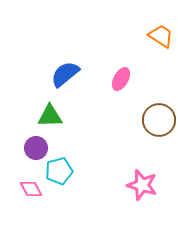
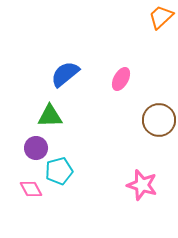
orange trapezoid: moved 19 px up; rotated 76 degrees counterclockwise
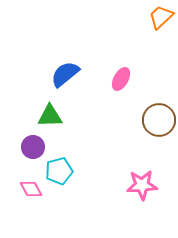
purple circle: moved 3 px left, 1 px up
pink star: rotated 20 degrees counterclockwise
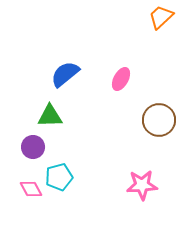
cyan pentagon: moved 6 px down
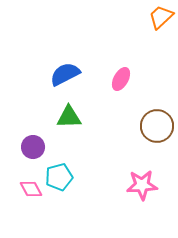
blue semicircle: rotated 12 degrees clockwise
green triangle: moved 19 px right, 1 px down
brown circle: moved 2 px left, 6 px down
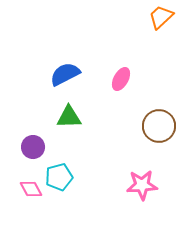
brown circle: moved 2 px right
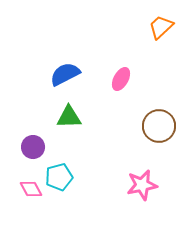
orange trapezoid: moved 10 px down
pink star: rotated 8 degrees counterclockwise
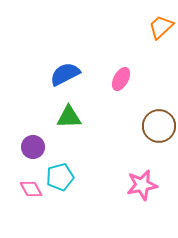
cyan pentagon: moved 1 px right
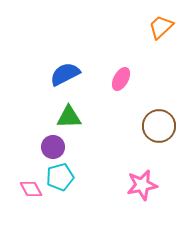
purple circle: moved 20 px right
